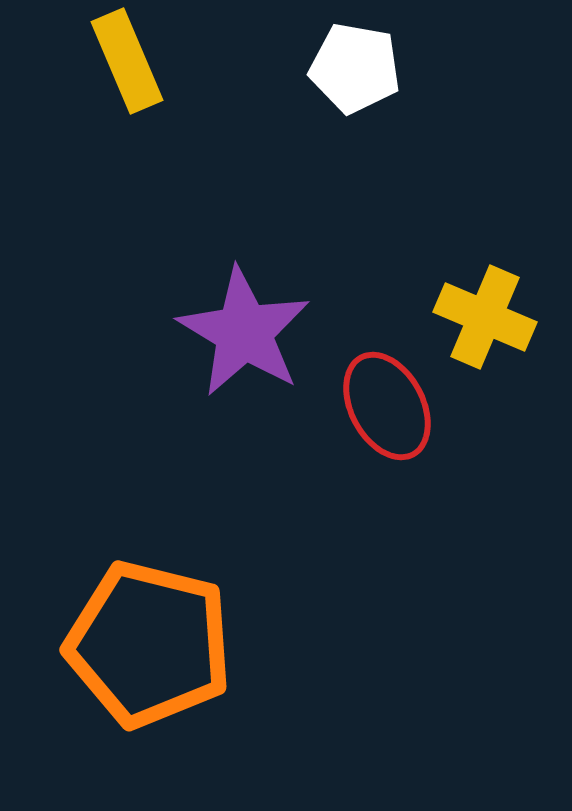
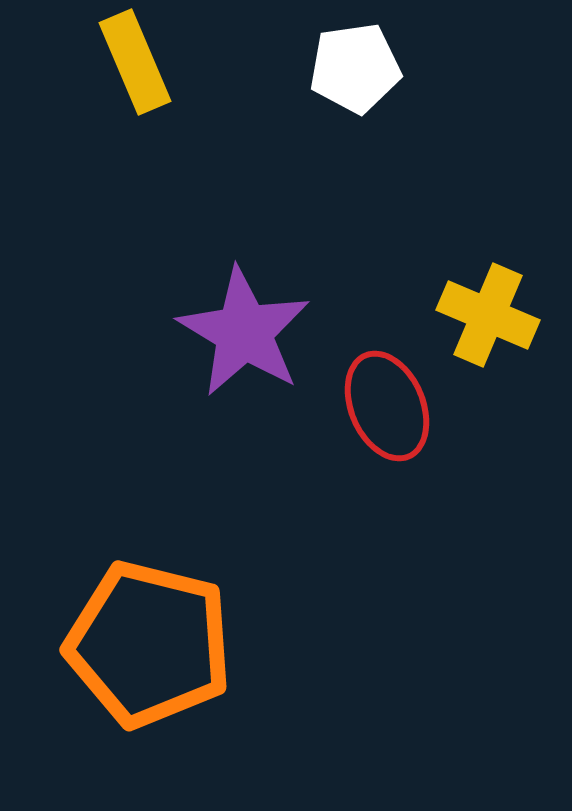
yellow rectangle: moved 8 px right, 1 px down
white pentagon: rotated 18 degrees counterclockwise
yellow cross: moved 3 px right, 2 px up
red ellipse: rotated 5 degrees clockwise
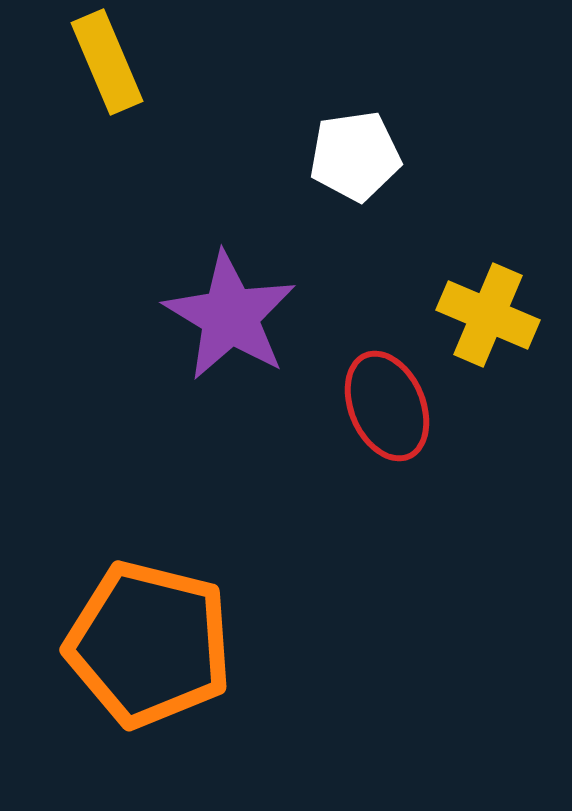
yellow rectangle: moved 28 px left
white pentagon: moved 88 px down
purple star: moved 14 px left, 16 px up
